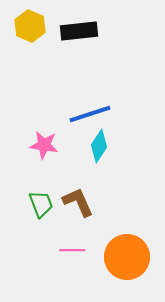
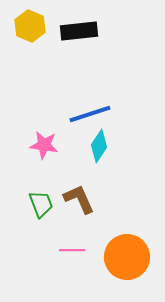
brown L-shape: moved 1 px right, 3 px up
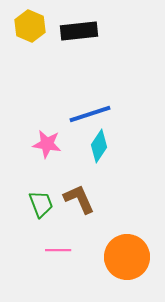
pink star: moved 3 px right, 1 px up
pink line: moved 14 px left
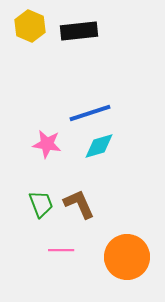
blue line: moved 1 px up
cyan diamond: rotated 40 degrees clockwise
brown L-shape: moved 5 px down
pink line: moved 3 px right
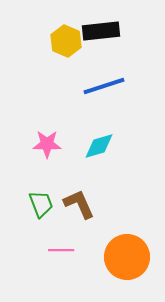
yellow hexagon: moved 36 px right, 15 px down
black rectangle: moved 22 px right
blue line: moved 14 px right, 27 px up
pink star: rotated 8 degrees counterclockwise
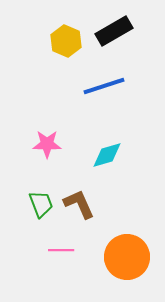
black rectangle: moved 13 px right; rotated 24 degrees counterclockwise
cyan diamond: moved 8 px right, 9 px down
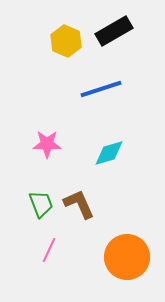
blue line: moved 3 px left, 3 px down
cyan diamond: moved 2 px right, 2 px up
pink line: moved 12 px left; rotated 65 degrees counterclockwise
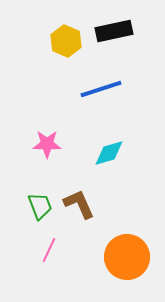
black rectangle: rotated 18 degrees clockwise
green trapezoid: moved 1 px left, 2 px down
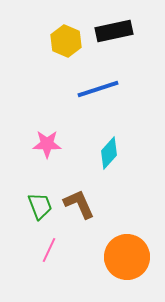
blue line: moved 3 px left
cyan diamond: rotated 32 degrees counterclockwise
